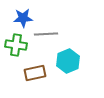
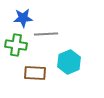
cyan hexagon: moved 1 px right, 1 px down
brown rectangle: rotated 15 degrees clockwise
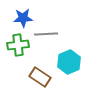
green cross: moved 2 px right; rotated 15 degrees counterclockwise
brown rectangle: moved 5 px right, 4 px down; rotated 30 degrees clockwise
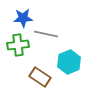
gray line: rotated 15 degrees clockwise
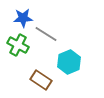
gray line: rotated 20 degrees clockwise
green cross: rotated 35 degrees clockwise
brown rectangle: moved 1 px right, 3 px down
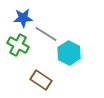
cyan hexagon: moved 9 px up; rotated 10 degrees counterclockwise
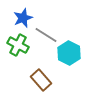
blue star: rotated 18 degrees counterclockwise
gray line: moved 1 px down
brown rectangle: rotated 15 degrees clockwise
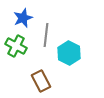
gray line: rotated 65 degrees clockwise
green cross: moved 2 px left, 1 px down
brown rectangle: moved 1 px down; rotated 15 degrees clockwise
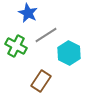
blue star: moved 5 px right, 5 px up; rotated 24 degrees counterclockwise
gray line: rotated 50 degrees clockwise
brown rectangle: rotated 60 degrees clockwise
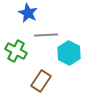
gray line: rotated 30 degrees clockwise
green cross: moved 5 px down
